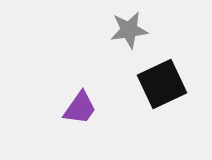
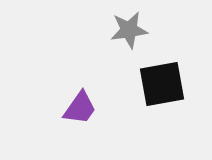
black square: rotated 15 degrees clockwise
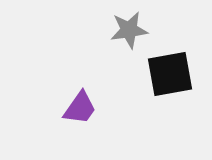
black square: moved 8 px right, 10 px up
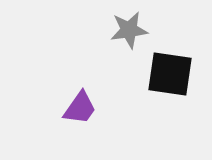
black square: rotated 18 degrees clockwise
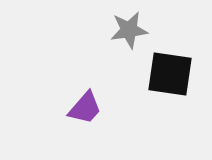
purple trapezoid: moved 5 px right; rotated 6 degrees clockwise
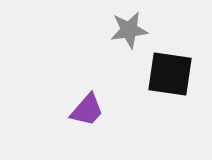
purple trapezoid: moved 2 px right, 2 px down
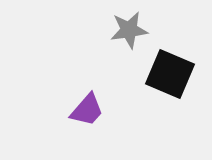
black square: rotated 15 degrees clockwise
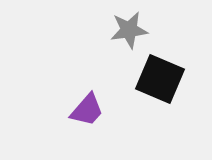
black square: moved 10 px left, 5 px down
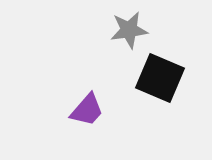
black square: moved 1 px up
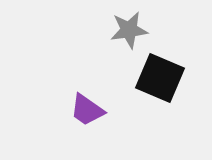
purple trapezoid: rotated 84 degrees clockwise
